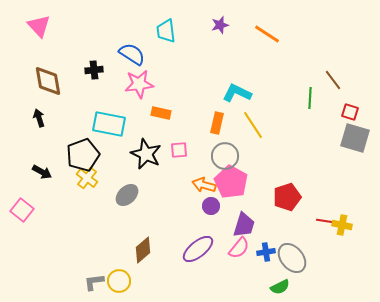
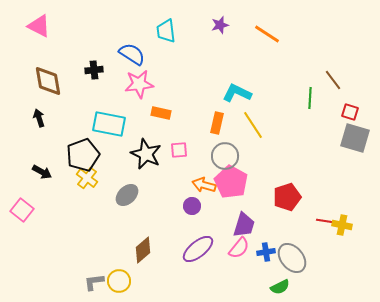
pink triangle at (39, 26): rotated 20 degrees counterclockwise
purple circle at (211, 206): moved 19 px left
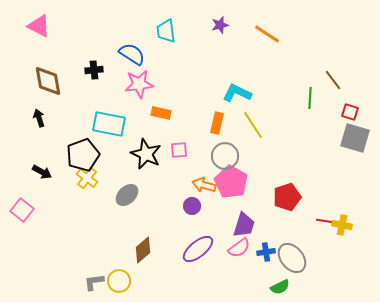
pink semicircle at (239, 248): rotated 15 degrees clockwise
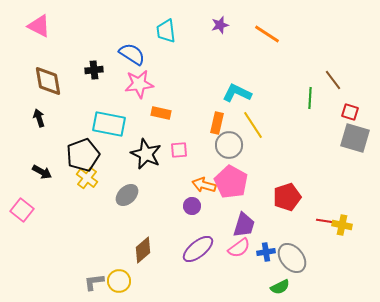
gray circle at (225, 156): moved 4 px right, 11 px up
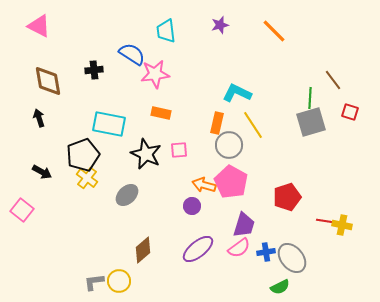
orange line at (267, 34): moved 7 px right, 3 px up; rotated 12 degrees clockwise
pink star at (139, 84): moved 16 px right, 10 px up
gray square at (355, 138): moved 44 px left, 16 px up; rotated 32 degrees counterclockwise
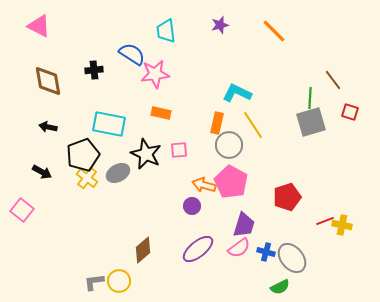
black arrow at (39, 118): moved 9 px right, 9 px down; rotated 60 degrees counterclockwise
gray ellipse at (127, 195): moved 9 px left, 22 px up; rotated 15 degrees clockwise
red line at (325, 221): rotated 30 degrees counterclockwise
blue cross at (266, 252): rotated 24 degrees clockwise
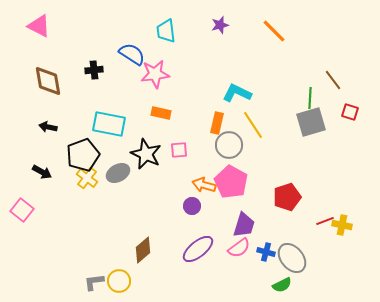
green semicircle at (280, 287): moved 2 px right, 2 px up
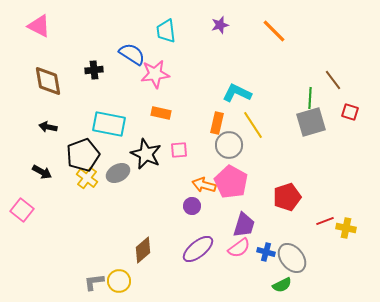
yellow cross at (342, 225): moved 4 px right, 3 px down
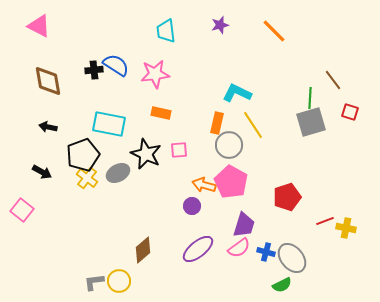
blue semicircle at (132, 54): moved 16 px left, 11 px down
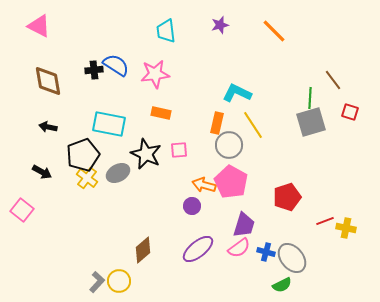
gray L-shape at (94, 282): moved 3 px right; rotated 140 degrees clockwise
